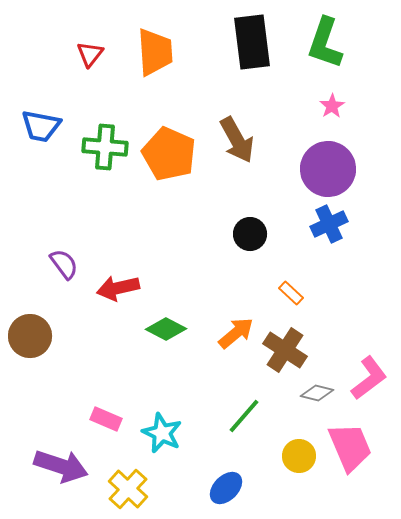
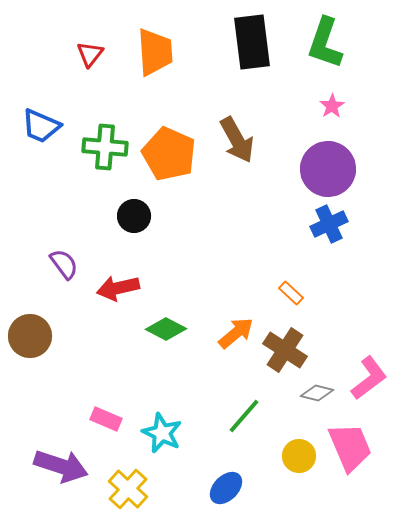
blue trapezoid: rotated 12 degrees clockwise
black circle: moved 116 px left, 18 px up
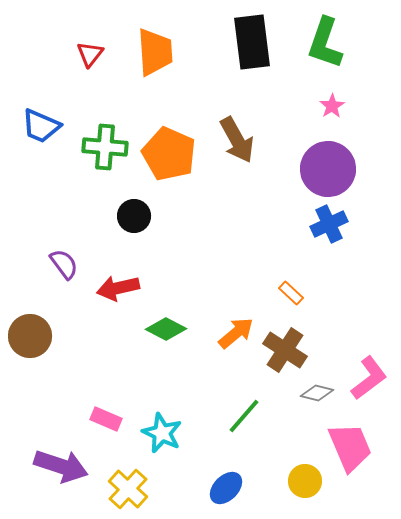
yellow circle: moved 6 px right, 25 px down
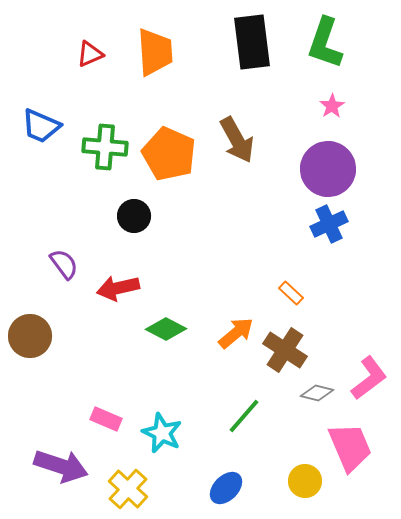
red triangle: rotated 28 degrees clockwise
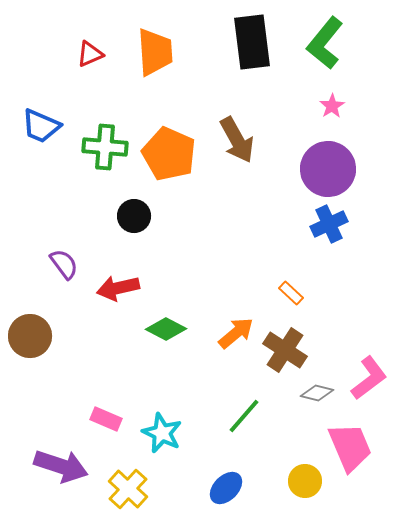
green L-shape: rotated 20 degrees clockwise
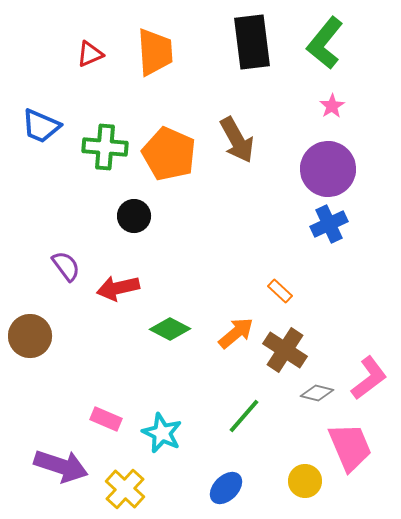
purple semicircle: moved 2 px right, 2 px down
orange rectangle: moved 11 px left, 2 px up
green diamond: moved 4 px right
yellow cross: moved 3 px left
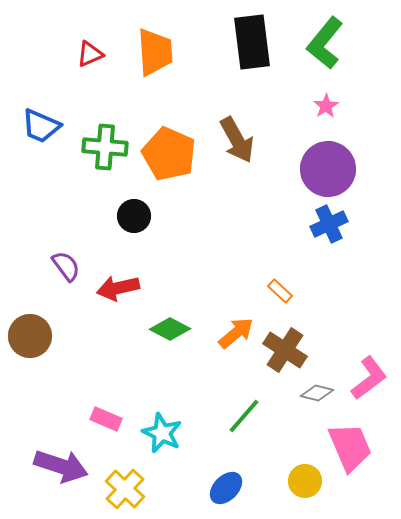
pink star: moved 6 px left
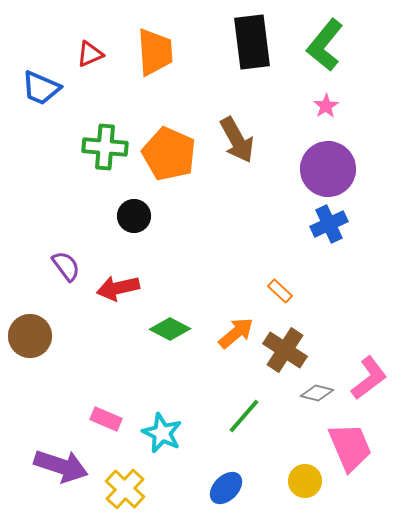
green L-shape: moved 2 px down
blue trapezoid: moved 38 px up
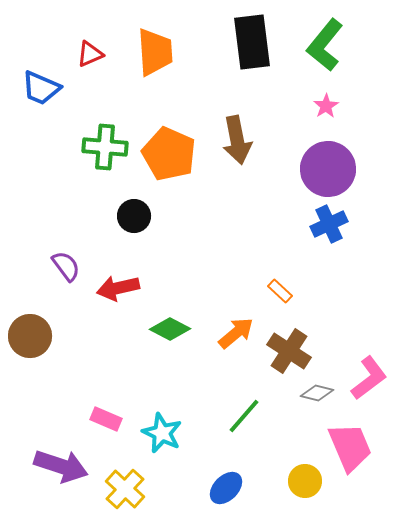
brown arrow: rotated 18 degrees clockwise
brown cross: moved 4 px right, 1 px down
